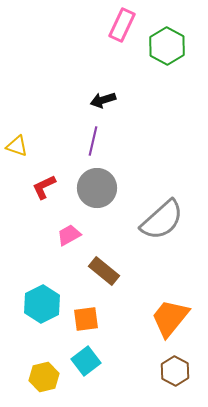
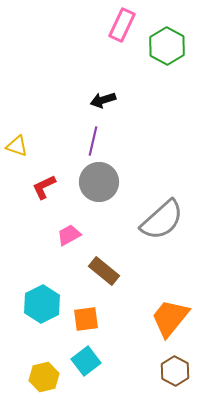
gray circle: moved 2 px right, 6 px up
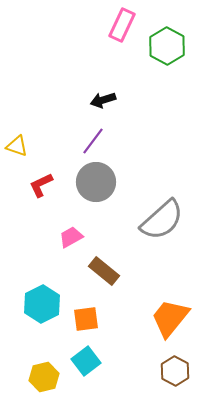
purple line: rotated 24 degrees clockwise
gray circle: moved 3 px left
red L-shape: moved 3 px left, 2 px up
pink trapezoid: moved 2 px right, 2 px down
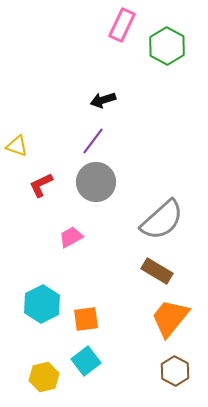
brown rectangle: moved 53 px right; rotated 8 degrees counterclockwise
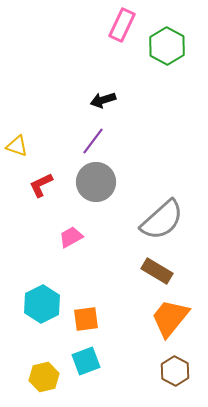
cyan square: rotated 16 degrees clockwise
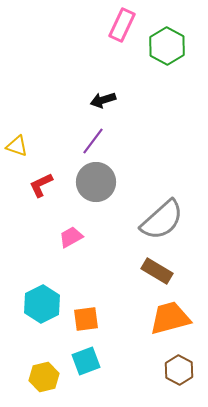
orange trapezoid: rotated 36 degrees clockwise
brown hexagon: moved 4 px right, 1 px up
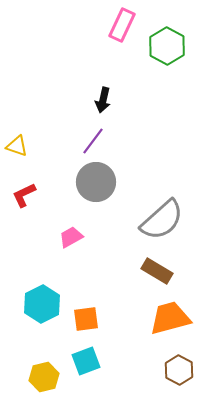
black arrow: rotated 60 degrees counterclockwise
red L-shape: moved 17 px left, 10 px down
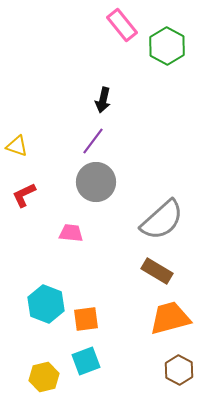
pink rectangle: rotated 64 degrees counterclockwise
pink trapezoid: moved 4 px up; rotated 35 degrees clockwise
cyan hexagon: moved 4 px right; rotated 12 degrees counterclockwise
